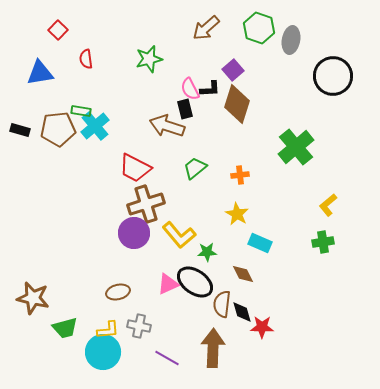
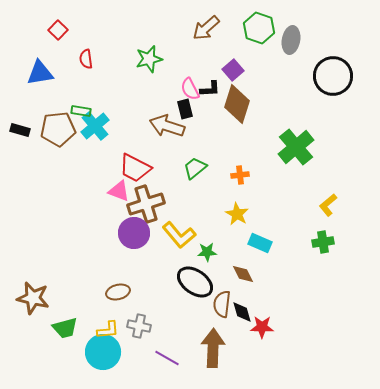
pink triangle at (168, 284): moved 49 px left, 93 px up; rotated 45 degrees clockwise
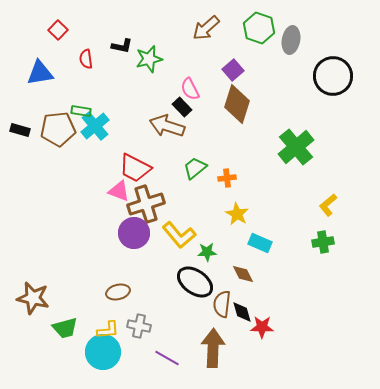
black L-shape at (210, 89): moved 88 px left, 43 px up; rotated 15 degrees clockwise
black rectangle at (185, 109): moved 3 px left, 2 px up; rotated 30 degrees counterclockwise
orange cross at (240, 175): moved 13 px left, 3 px down
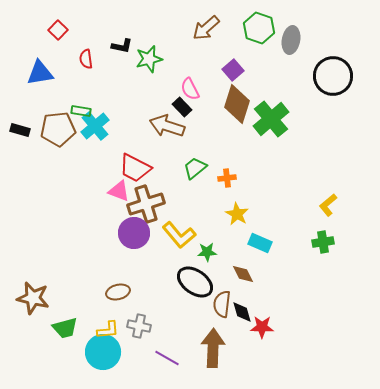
green cross at (296, 147): moved 25 px left, 28 px up
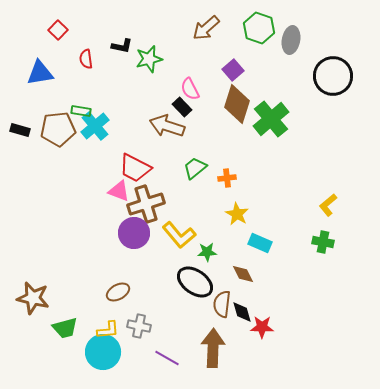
green cross at (323, 242): rotated 20 degrees clockwise
brown ellipse at (118, 292): rotated 15 degrees counterclockwise
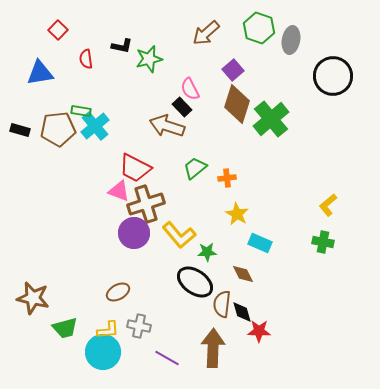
brown arrow at (206, 28): moved 5 px down
red star at (262, 327): moved 3 px left, 4 px down
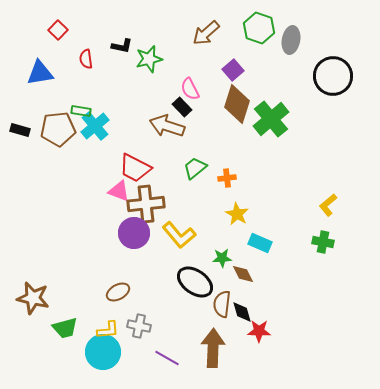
brown cross at (146, 204): rotated 12 degrees clockwise
green star at (207, 252): moved 15 px right, 6 px down
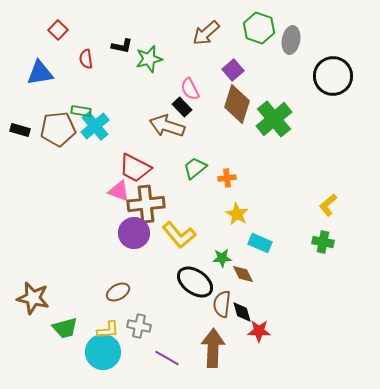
green cross at (271, 119): moved 3 px right
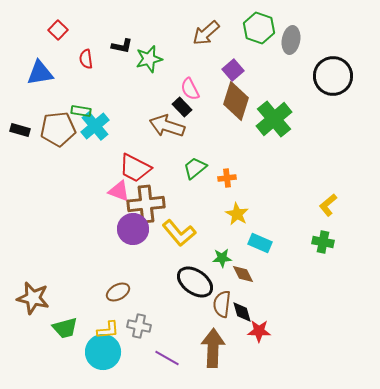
brown diamond at (237, 104): moved 1 px left, 3 px up
purple circle at (134, 233): moved 1 px left, 4 px up
yellow L-shape at (179, 235): moved 2 px up
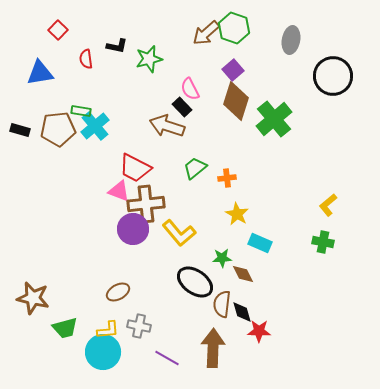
green hexagon at (259, 28): moved 25 px left
black L-shape at (122, 46): moved 5 px left
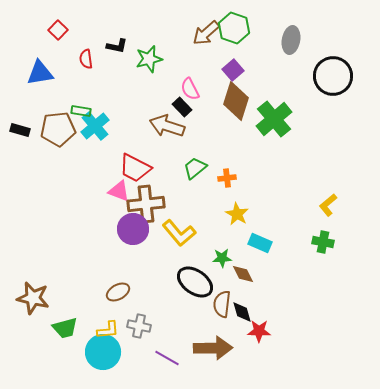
brown arrow at (213, 348): rotated 87 degrees clockwise
